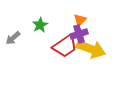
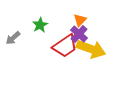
purple cross: rotated 30 degrees counterclockwise
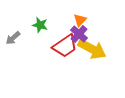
green star: rotated 28 degrees counterclockwise
yellow arrow: moved 1 px right; rotated 8 degrees clockwise
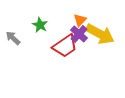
green star: rotated 14 degrees clockwise
gray arrow: rotated 84 degrees clockwise
yellow arrow: moved 8 px right, 15 px up
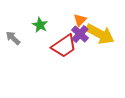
purple cross: moved 1 px right
red trapezoid: moved 1 px left
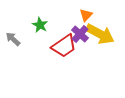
orange triangle: moved 6 px right, 5 px up
gray arrow: moved 1 px down
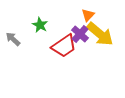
orange triangle: moved 2 px right
yellow arrow: rotated 12 degrees clockwise
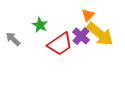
purple cross: moved 1 px right, 2 px down
red trapezoid: moved 4 px left, 2 px up
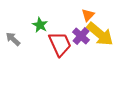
red trapezoid: rotated 80 degrees counterclockwise
